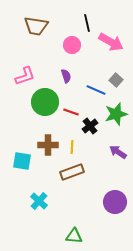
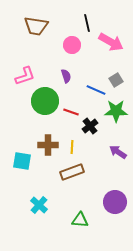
gray square: rotated 16 degrees clockwise
green circle: moved 1 px up
green star: moved 3 px up; rotated 15 degrees clockwise
cyan cross: moved 4 px down
green triangle: moved 6 px right, 16 px up
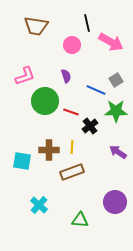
brown cross: moved 1 px right, 5 px down
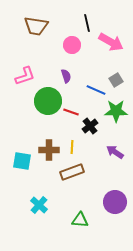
green circle: moved 3 px right
purple arrow: moved 3 px left
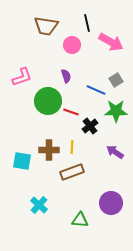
brown trapezoid: moved 10 px right
pink L-shape: moved 3 px left, 1 px down
purple circle: moved 4 px left, 1 px down
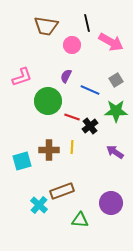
purple semicircle: rotated 136 degrees counterclockwise
blue line: moved 6 px left
red line: moved 1 px right, 5 px down
cyan square: rotated 24 degrees counterclockwise
brown rectangle: moved 10 px left, 19 px down
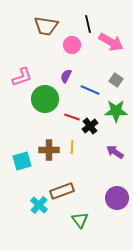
black line: moved 1 px right, 1 px down
gray square: rotated 24 degrees counterclockwise
green circle: moved 3 px left, 2 px up
purple circle: moved 6 px right, 5 px up
green triangle: rotated 48 degrees clockwise
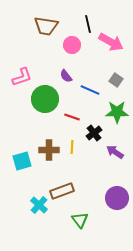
purple semicircle: rotated 64 degrees counterclockwise
green star: moved 1 px right, 1 px down
black cross: moved 4 px right, 7 px down
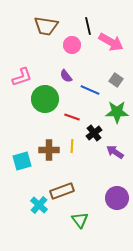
black line: moved 2 px down
yellow line: moved 1 px up
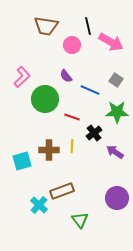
pink L-shape: rotated 25 degrees counterclockwise
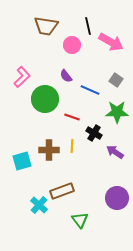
black cross: rotated 21 degrees counterclockwise
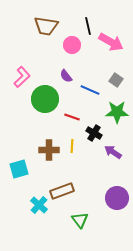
purple arrow: moved 2 px left
cyan square: moved 3 px left, 8 px down
